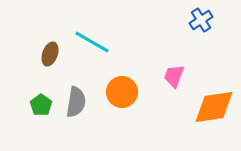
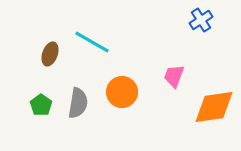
gray semicircle: moved 2 px right, 1 px down
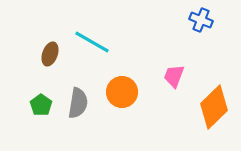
blue cross: rotated 35 degrees counterclockwise
orange diamond: rotated 36 degrees counterclockwise
